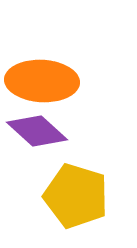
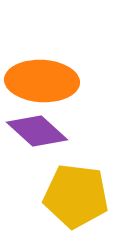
yellow pentagon: rotated 10 degrees counterclockwise
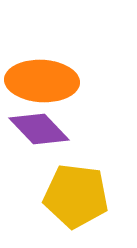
purple diamond: moved 2 px right, 2 px up; rotated 4 degrees clockwise
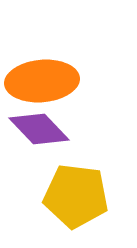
orange ellipse: rotated 8 degrees counterclockwise
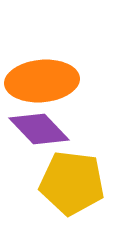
yellow pentagon: moved 4 px left, 13 px up
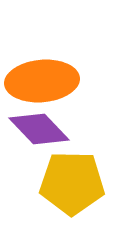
yellow pentagon: rotated 6 degrees counterclockwise
